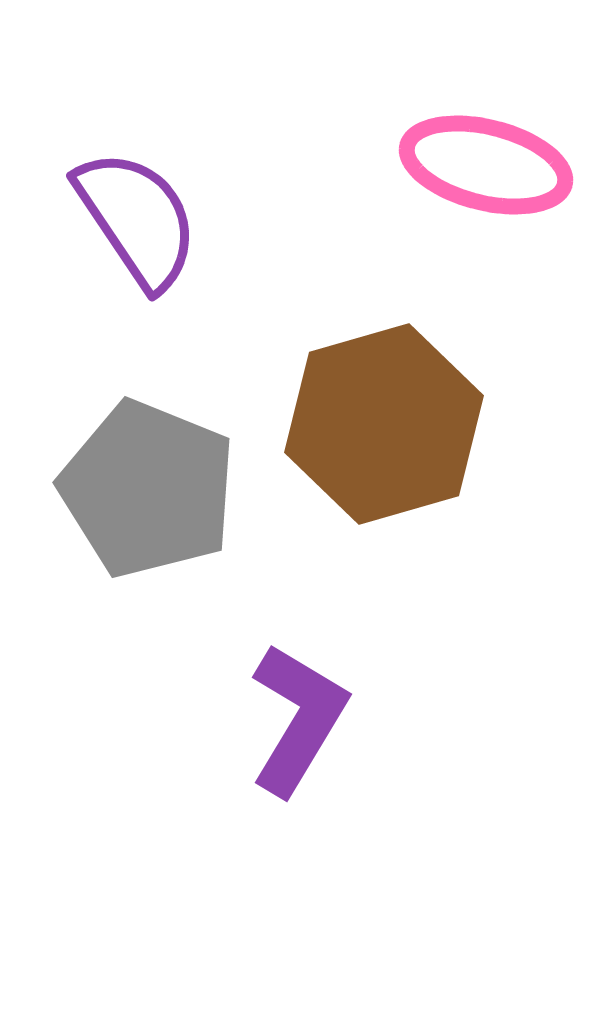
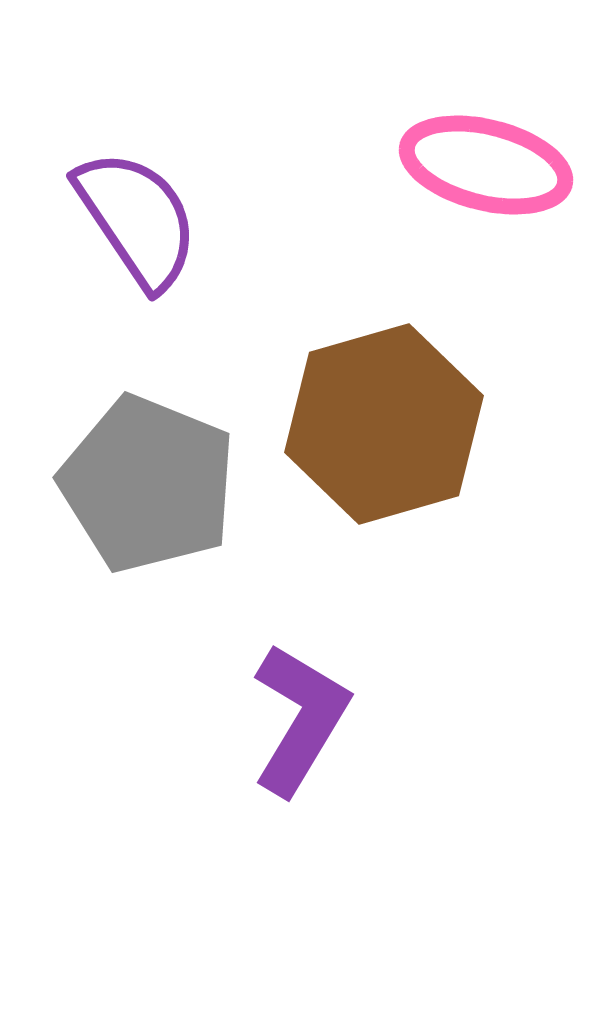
gray pentagon: moved 5 px up
purple L-shape: moved 2 px right
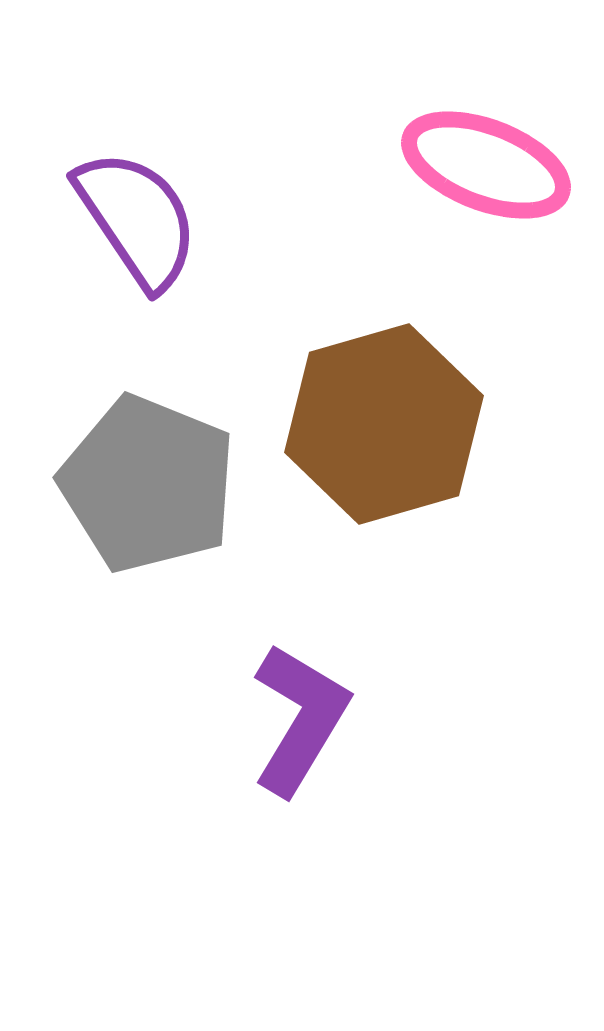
pink ellipse: rotated 7 degrees clockwise
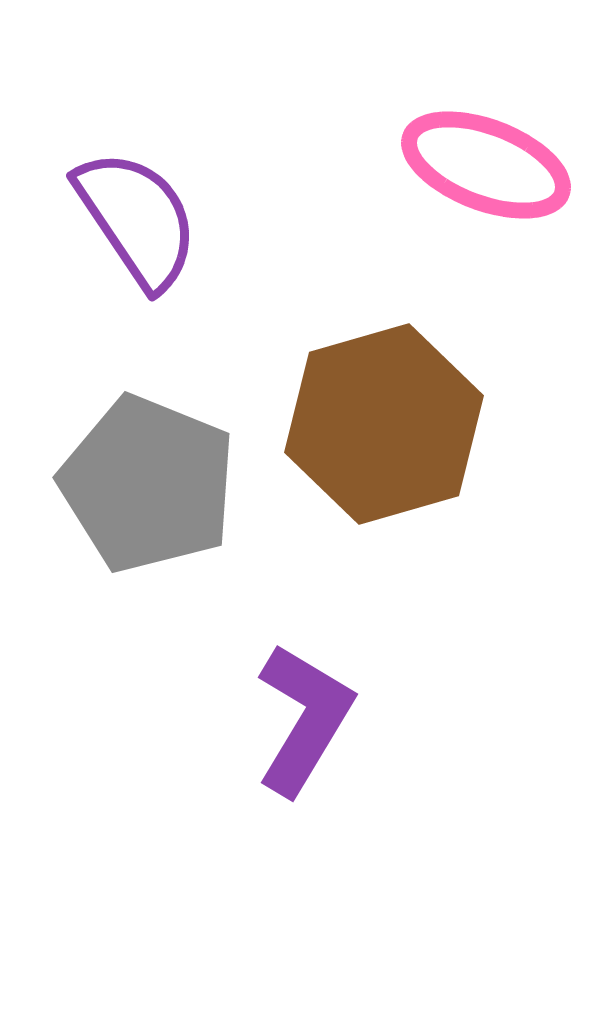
purple L-shape: moved 4 px right
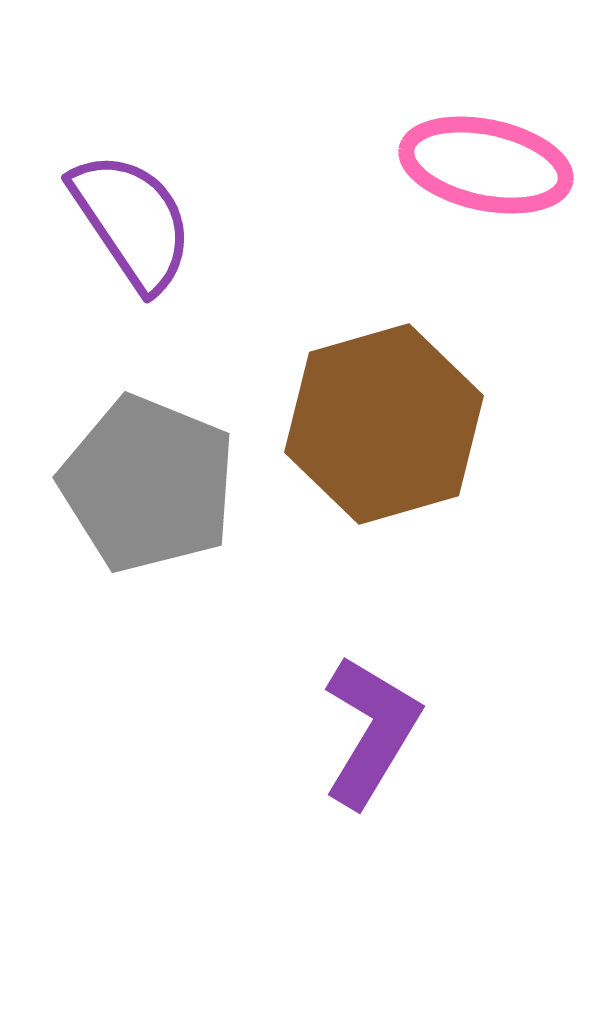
pink ellipse: rotated 9 degrees counterclockwise
purple semicircle: moved 5 px left, 2 px down
purple L-shape: moved 67 px right, 12 px down
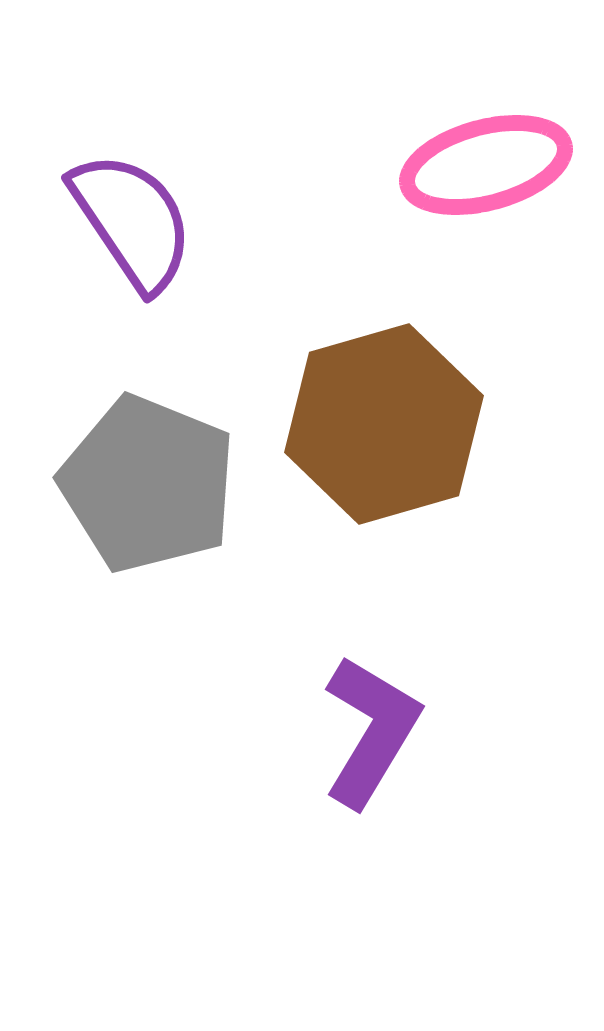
pink ellipse: rotated 27 degrees counterclockwise
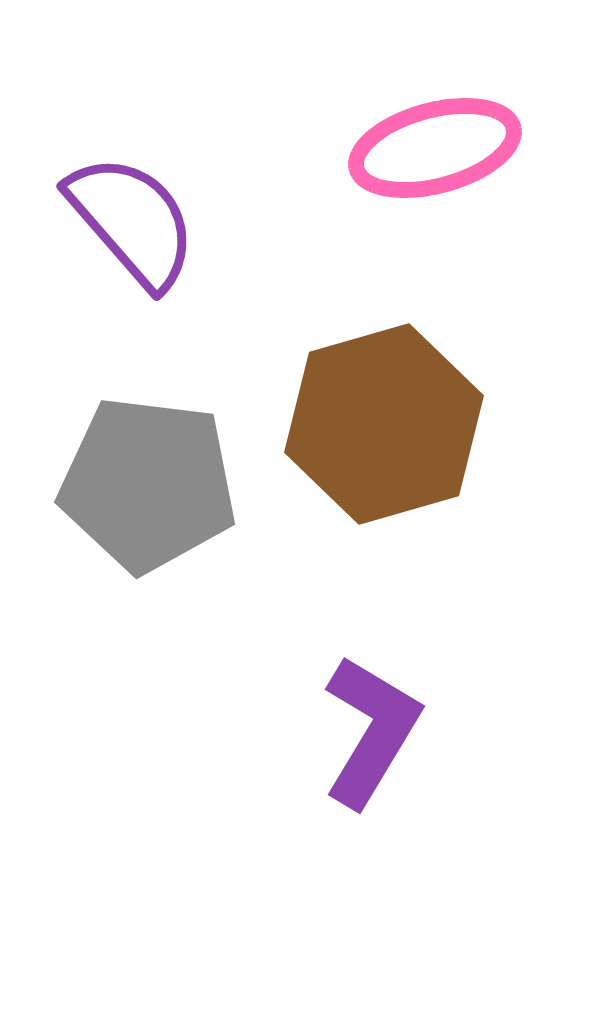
pink ellipse: moved 51 px left, 17 px up
purple semicircle: rotated 7 degrees counterclockwise
gray pentagon: rotated 15 degrees counterclockwise
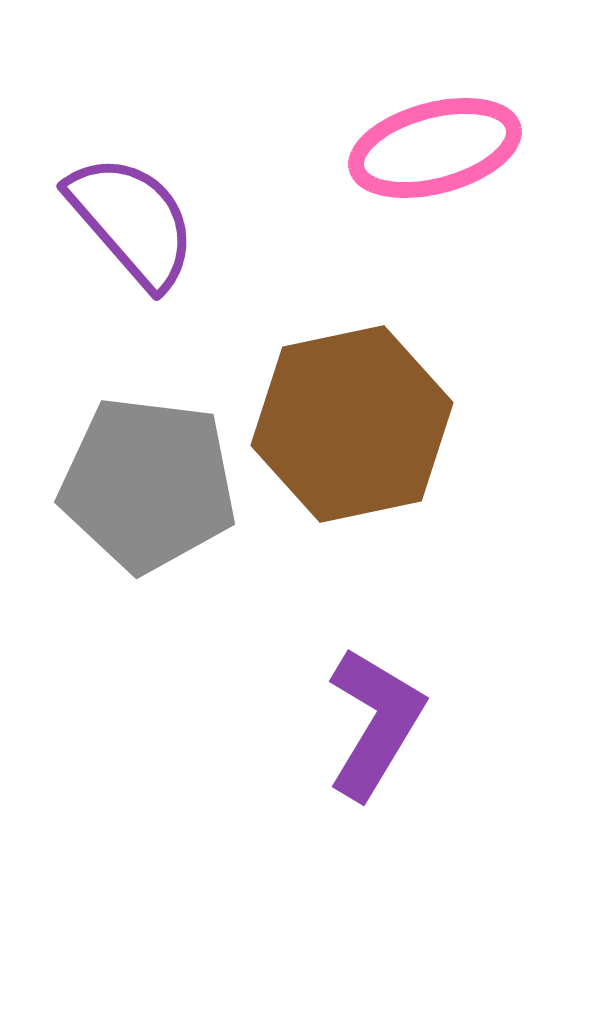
brown hexagon: moved 32 px left; rotated 4 degrees clockwise
purple L-shape: moved 4 px right, 8 px up
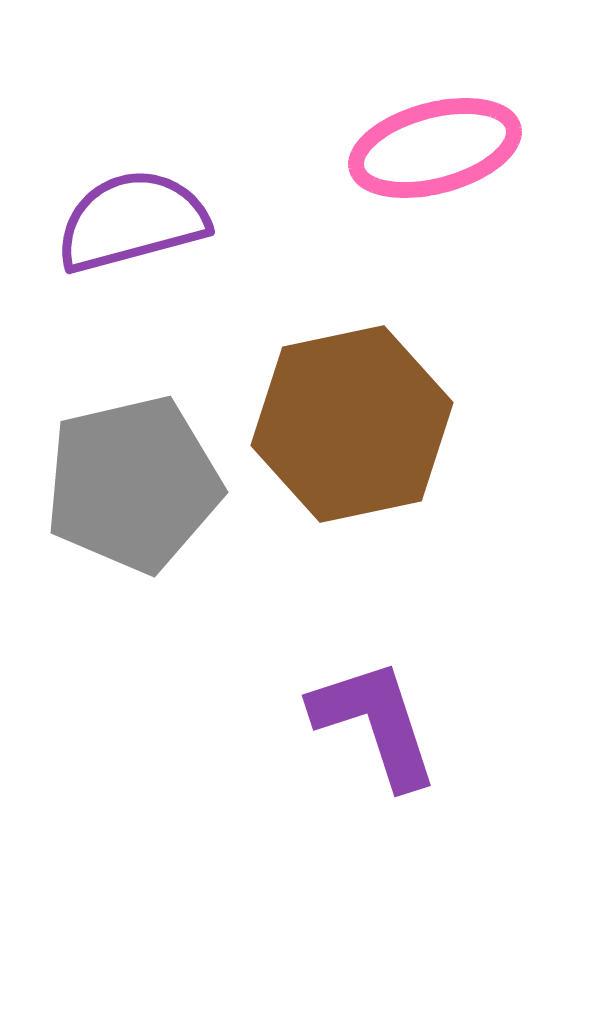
purple semicircle: rotated 64 degrees counterclockwise
gray pentagon: moved 15 px left; rotated 20 degrees counterclockwise
purple L-shape: rotated 49 degrees counterclockwise
